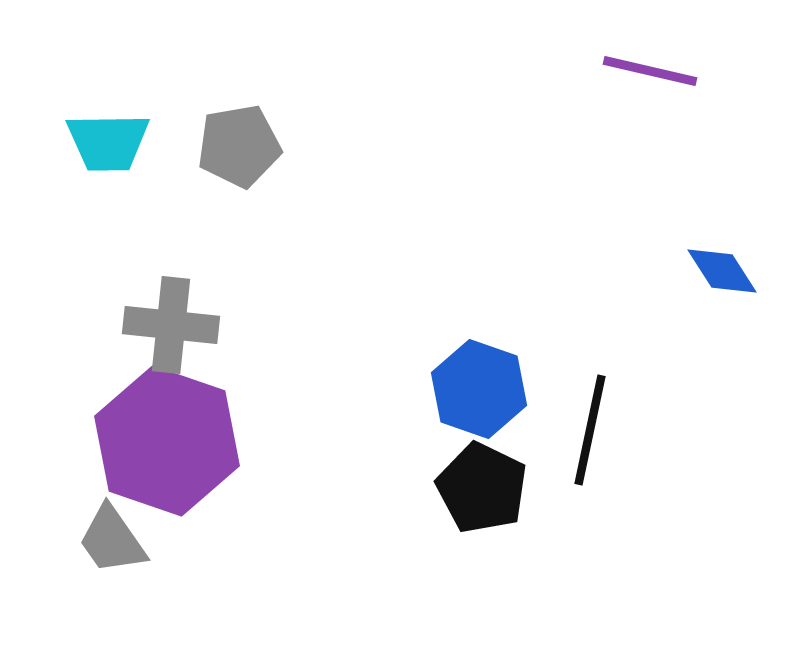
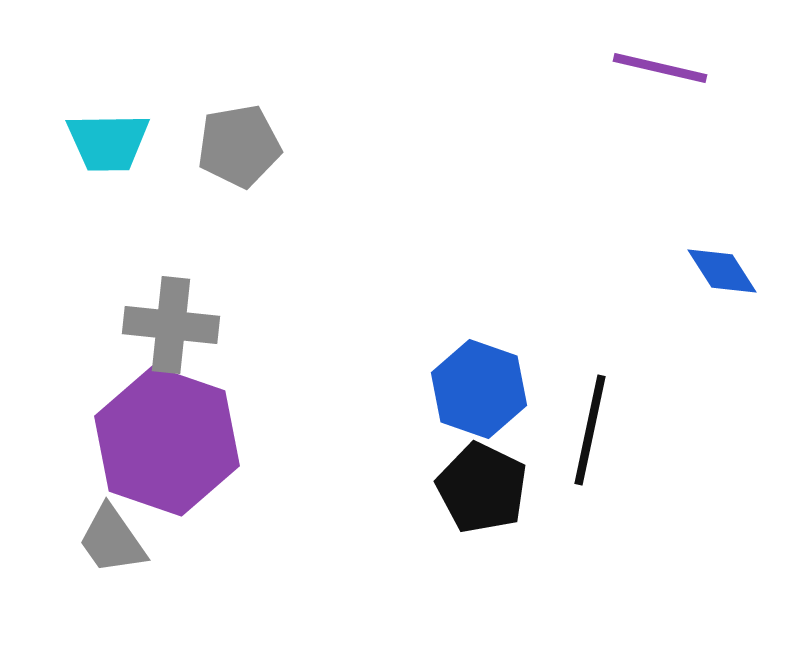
purple line: moved 10 px right, 3 px up
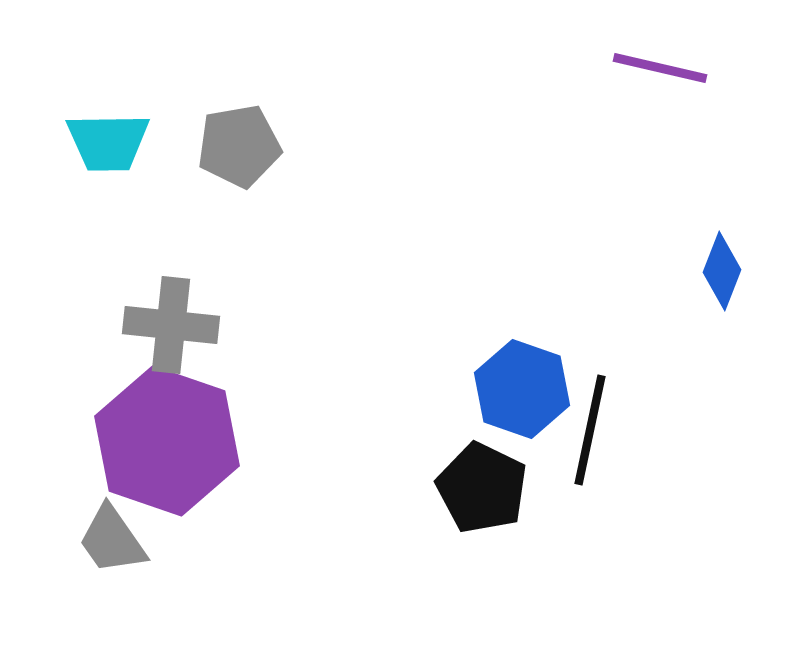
blue diamond: rotated 54 degrees clockwise
blue hexagon: moved 43 px right
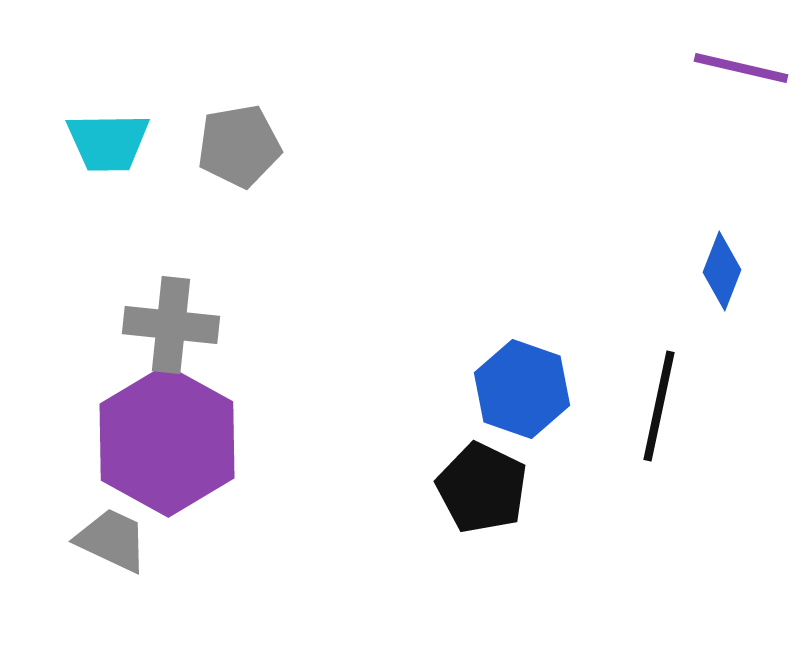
purple line: moved 81 px right
black line: moved 69 px right, 24 px up
purple hexagon: rotated 10 degrees clockwise
gray trapezoid: rotated 150 degrees clockwise
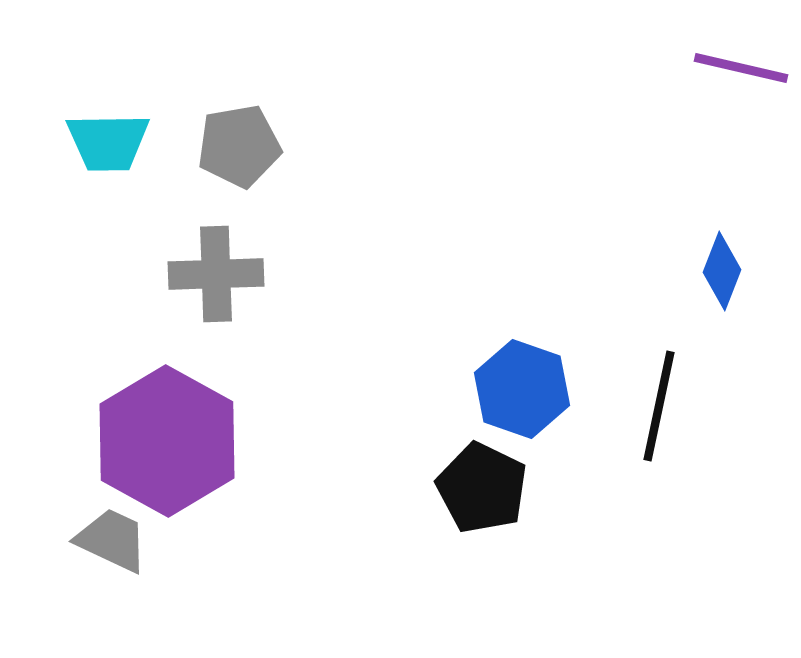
gray cross: moved 45 px right, 51 px up; rotated 8 degrees counterclockwise
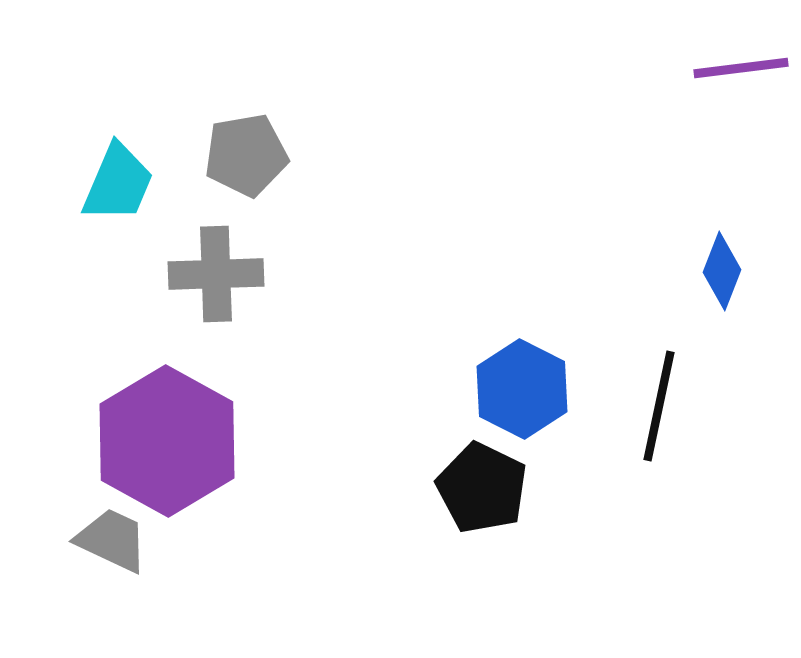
purple line: rotated 20 degrees counterclockwise
cyan trapezoid: moved 10 px right, 41 px down; rotated 66 degrees counterclockwise
gray pentagon: moved 7 px right, 9 px down
blue hexagon: rotated 8 degrees clockwise
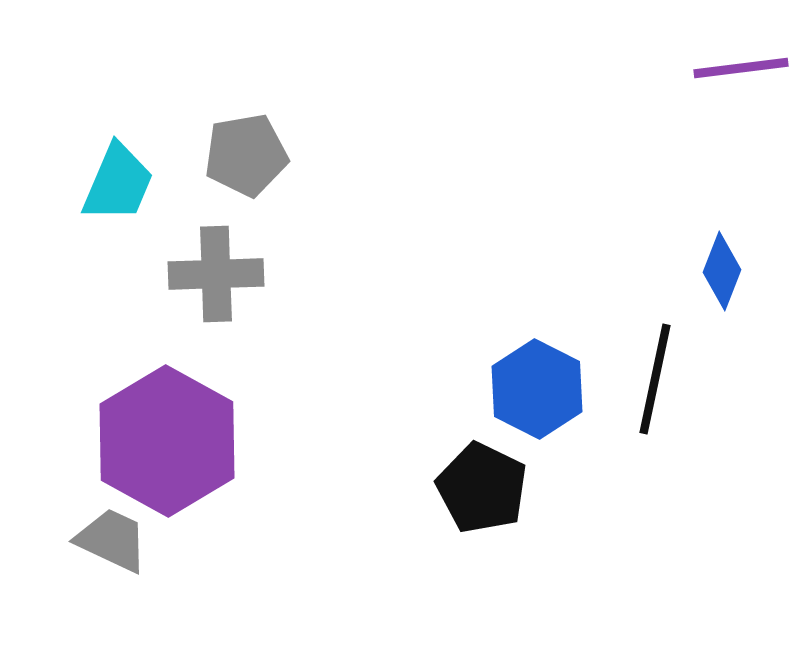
blue hexagon: moved 15 px right
black line: moved 4 px left, 27 px up
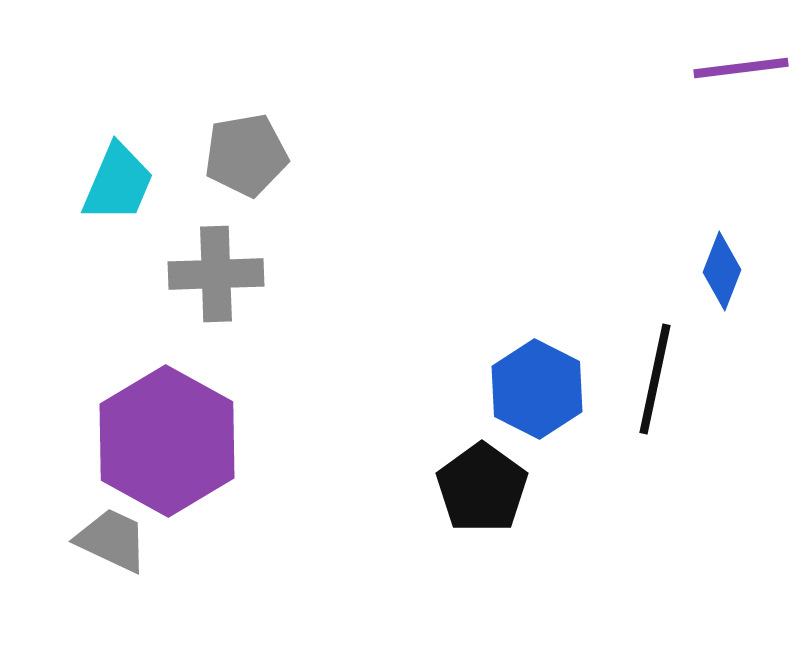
black pentagon: rotated 10 degrees clockwise
